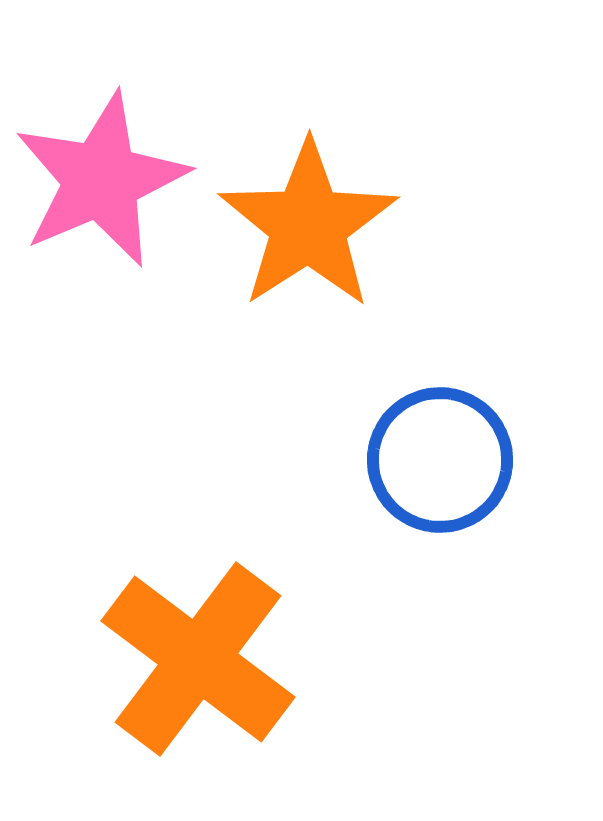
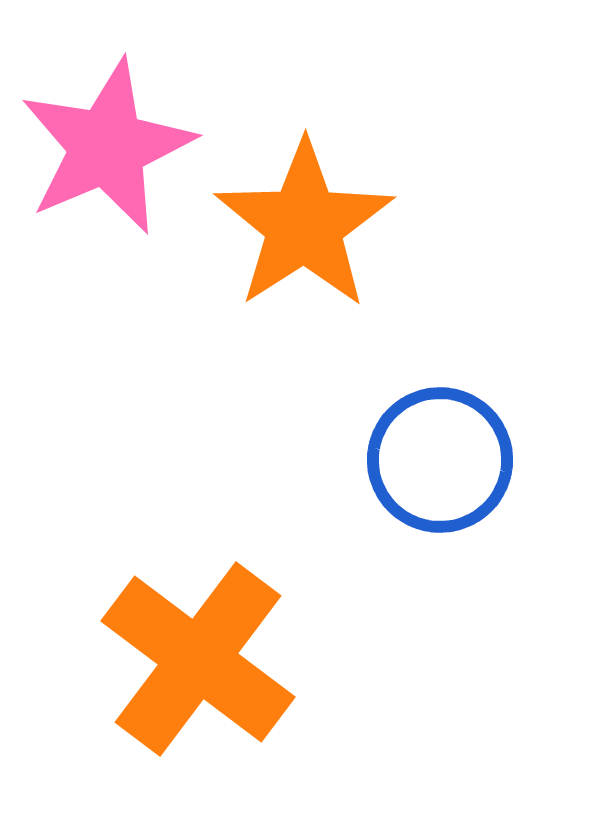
pink star: moved 6 px right, 33 px up
orange star: moved 4 px left
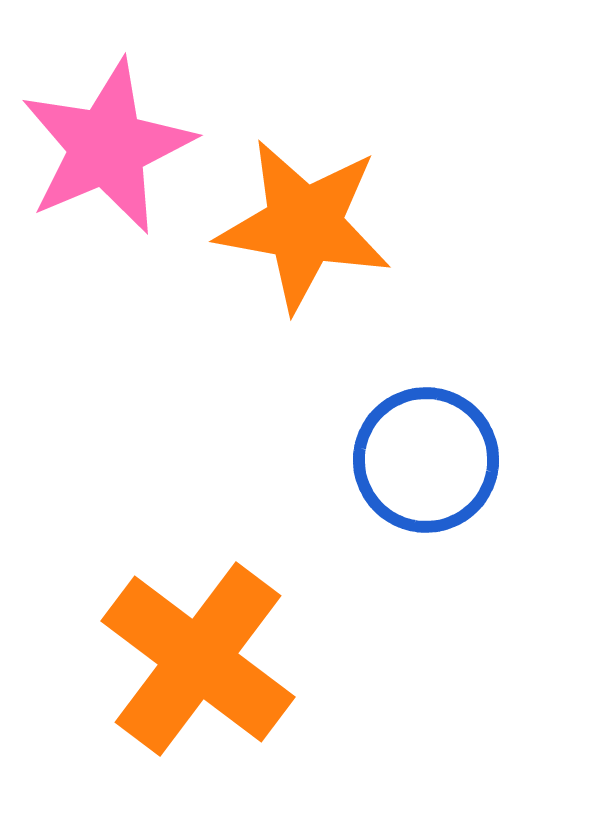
orange star: rotated 29 degrees counterclockwise
blue circle: moved 14 px left
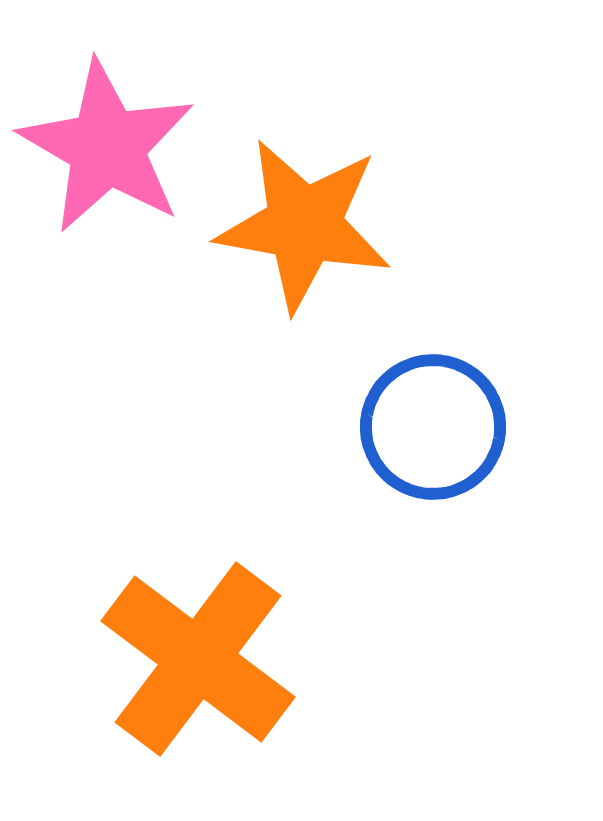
pink star: rotated 19 degrees counterclockwise
blue circle: moved 7 px right, 33 px up
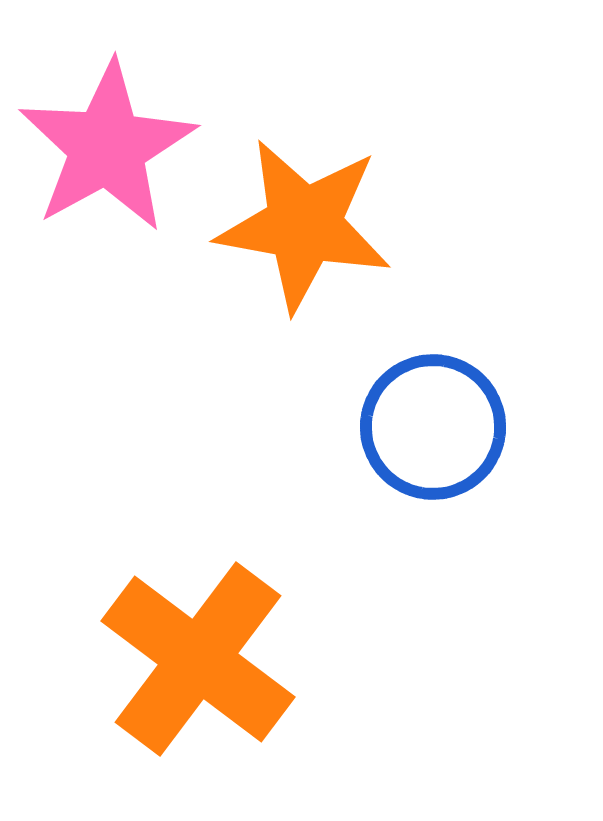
pink star: rotated 13 degrees clockwise
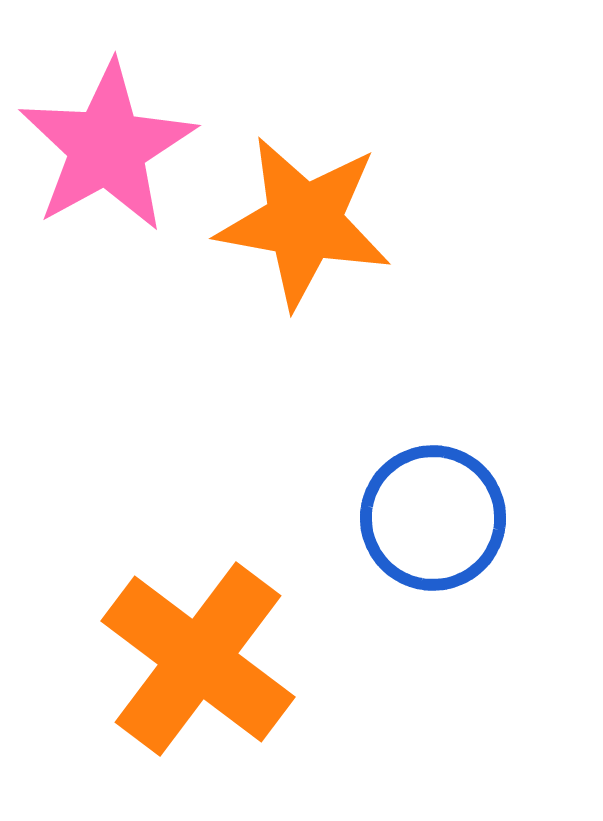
orange star: moved 3 px up
blue circle: moved 91 px down
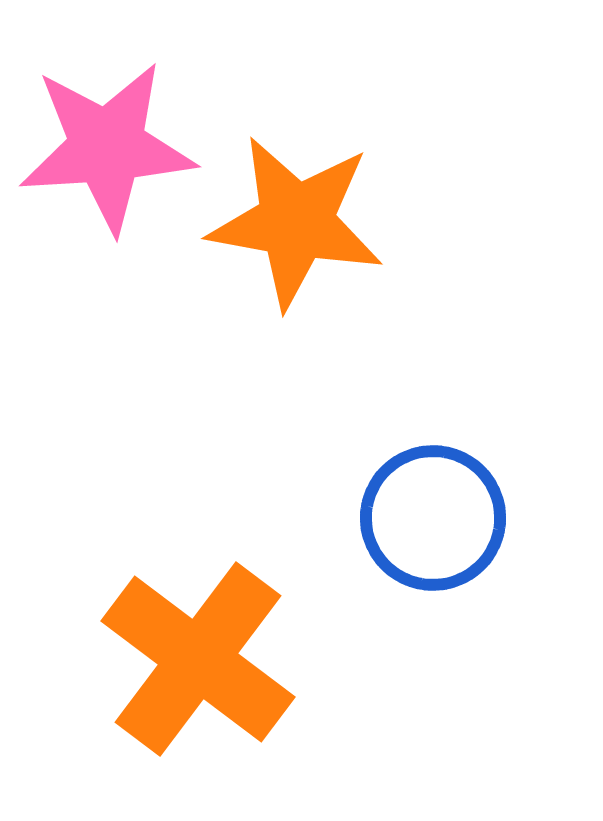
pink star: rotated 25 degrees clockwise
orange star: moved 8 px left
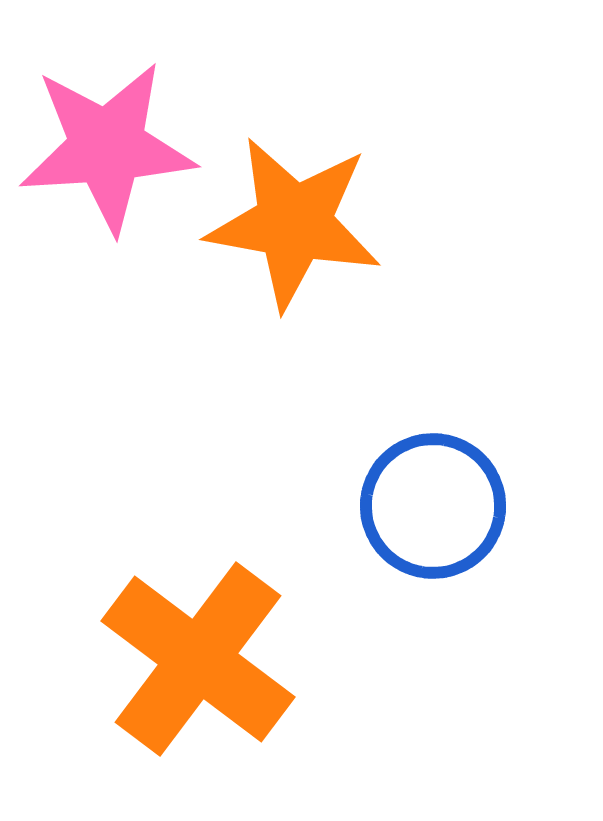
orange star: moved 2 px left, 1 px down
blue circle: moved 12 px up
